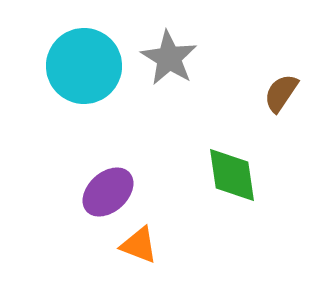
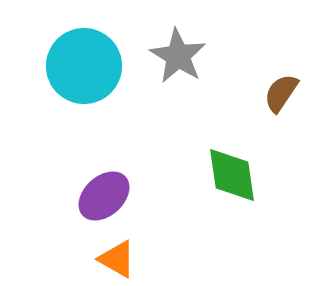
gray star: moved 9 px right, 2 px up
purple ellipse: moved 4 px left, 4 px down
orange triangle: moved 22 px left, 14 px down; rotated 9 degrees clockwise
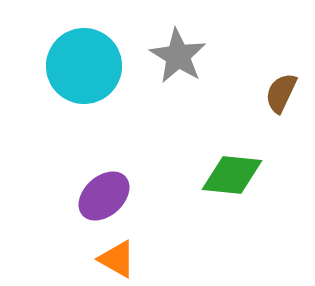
brown semicircle: rotated 9 degrees counterclockwise
green diamond: rotated 76 degrees counterclockwise
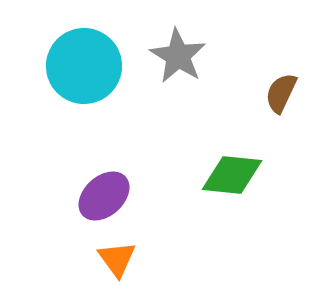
orange triangle: rotated 24 degrees clockwise
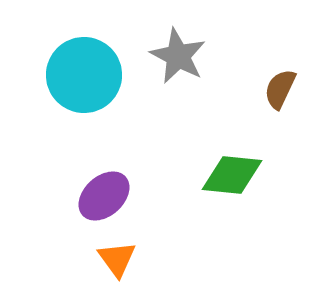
gray star: rotated 4 degrees counterclockwise
cyan circle: moved 9 px down
brown semicircle: moved 1 px left, 4 px up
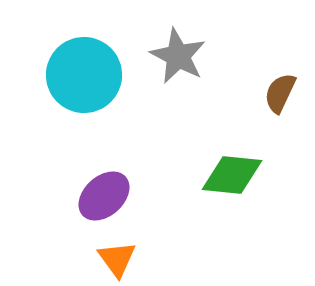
brown semicircle: moved 4 px down
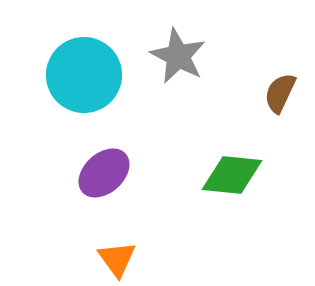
purple ellipse: moved 23 px up
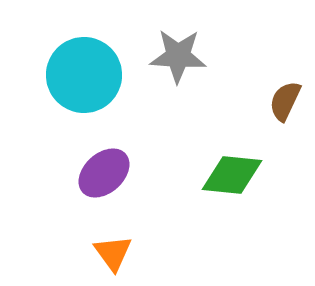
gray star: rotated 24 degrees counterclockwise
brown semicircle: moved 5 px right, 8 px down
orange triangle: moved 4 px left, 6 px up
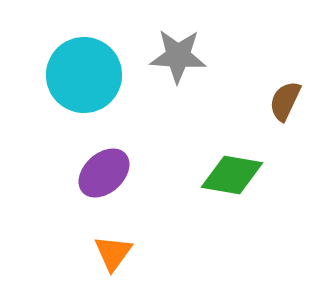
green diamond: rotated 4 degrees clockwise
orange triangle: rotated 12 degrees clockwise
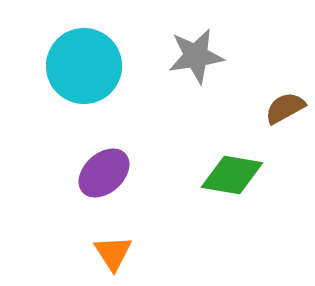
gray star: moved 18 px right; rotated 12 degrees counterclockwise
cyan circle: moved 9 px up
brown semicircle: moved 7 px down; rotated 36 degrees clockwise
orange triangle: rotated 9 degrees counterclockwise
